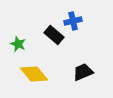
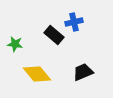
blue cross: moved 1 px right, 1 px down
green star: moved 3 px left; rotated 14 degrees counterclockwise
yellow diamond: moved 3 px right
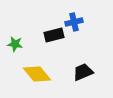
black rectangle: rotated 54 degrees counterclockwise
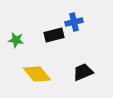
green star: moved 1 px right, 4 px up
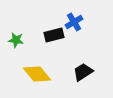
blue cross: rotated 18 degrees counterclockwise
black trapezoid: rotated 10 degrees counterclockwise
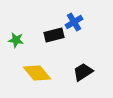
yellow diamond: moved 1 px up
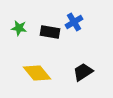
black rectangle: moved 4 px left, 3 px up; rotated 24 degrees clockwise
green star: moved 3 px right, 12 px up
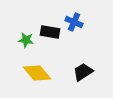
blue cross: rotated 36 degrees counterclockwise
green star: moved 7 px right, 12 px down
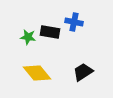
blue cross: rotated 12 degrees counterclockwise
green star: moved 2 px right, 3 px up
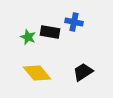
green star: rotated 14 degrees clockwise
